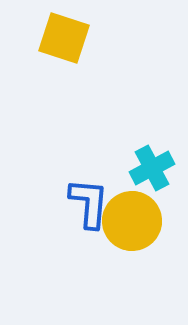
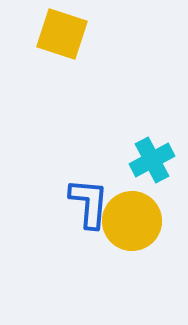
yellow square: moved 2 px left, 4 px up
cyan cross: moved 8 px up
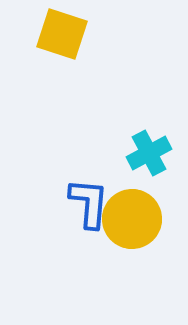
cyan cross: moved 3 px left, 7 px up
yellow circle: moved 2 px up
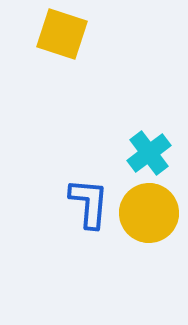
cyan cross: rotated 9 degrees counterclockwise
yellow circle: moved 17 px right, 6 px up
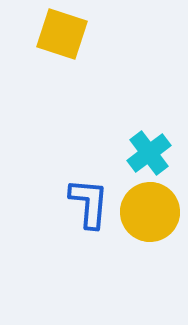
yellow circle: moved 1 px right, 1 px up
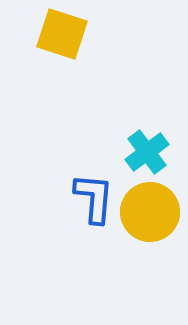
cyan cross: moved 2 px left, 1 px up
blue L-shape: moved 5 px right, 5 px up
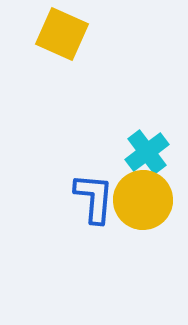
yellow square: rotated 6 degrees clockwise
yellow circle: moved 7 px left, 12 px up
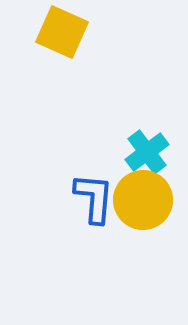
yellow square: moved 2 px up
